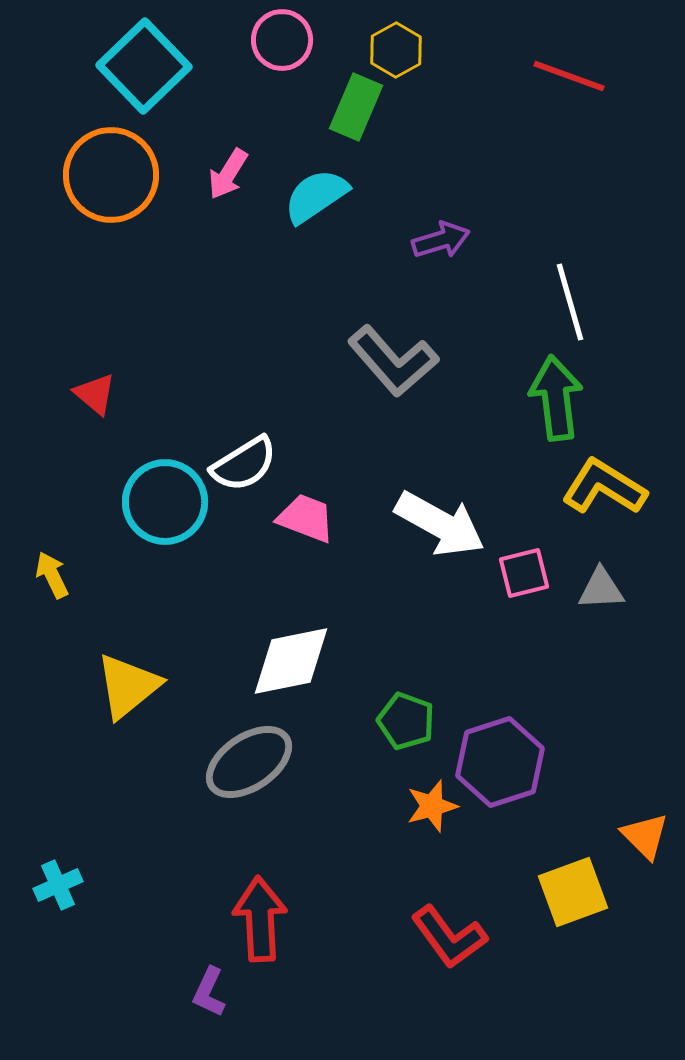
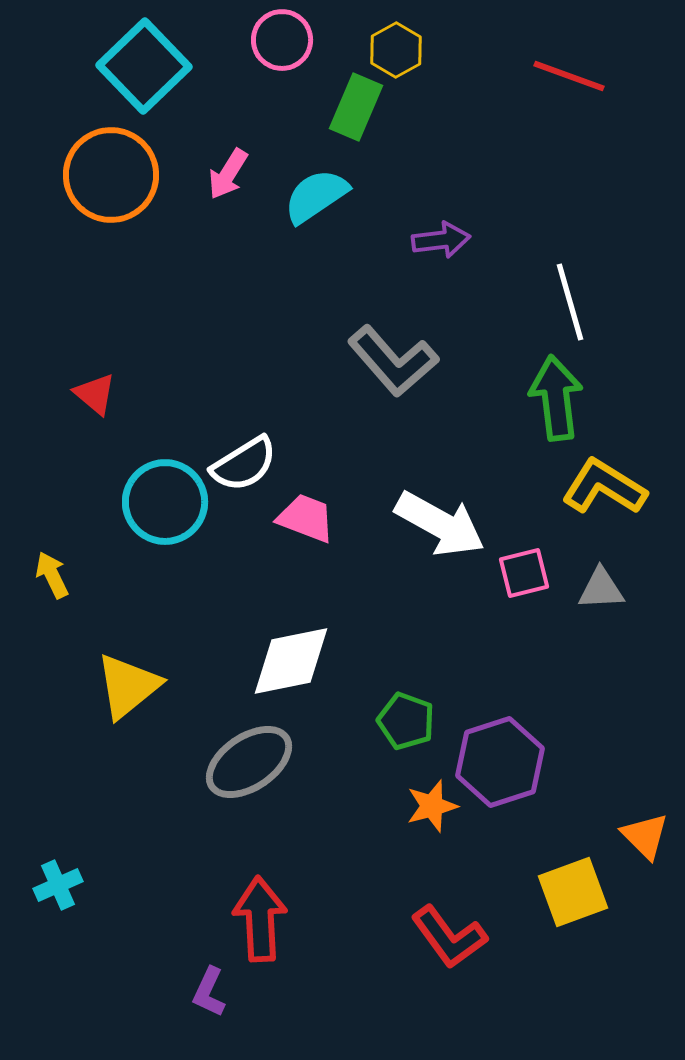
purple arrow: rotated 10 degrees clockwise
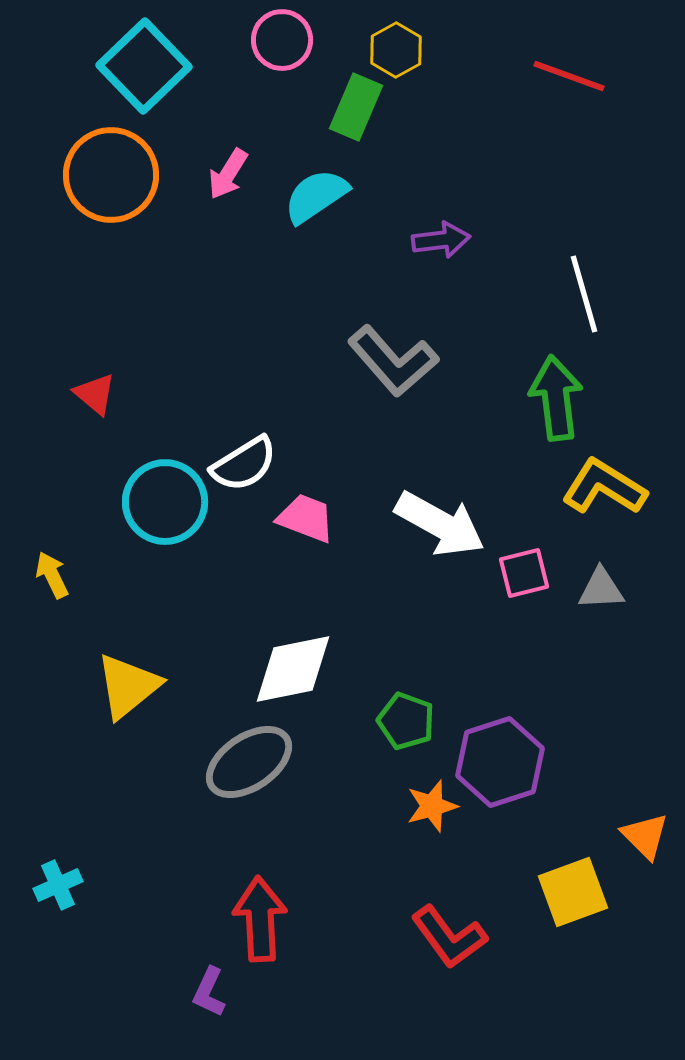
white line: moved 14 px right, 8 px up
white diamond: moved 2 px right, 8 px down
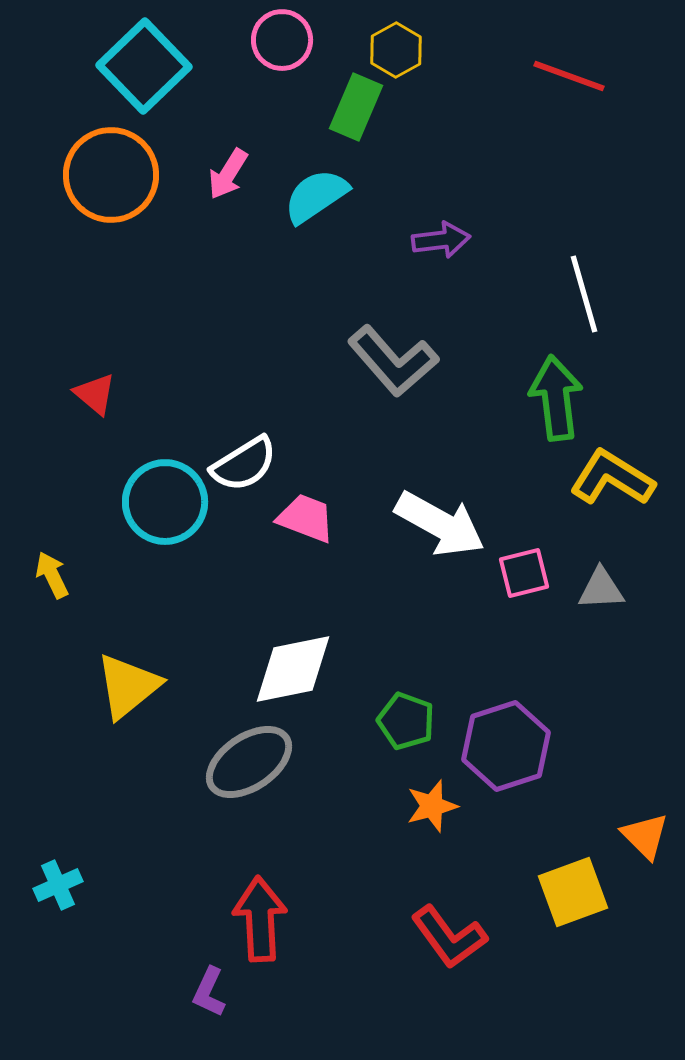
yellow L-shape: moved 8 px right, 9 px up
purple hexagon: moved 6 px right, 16 px up
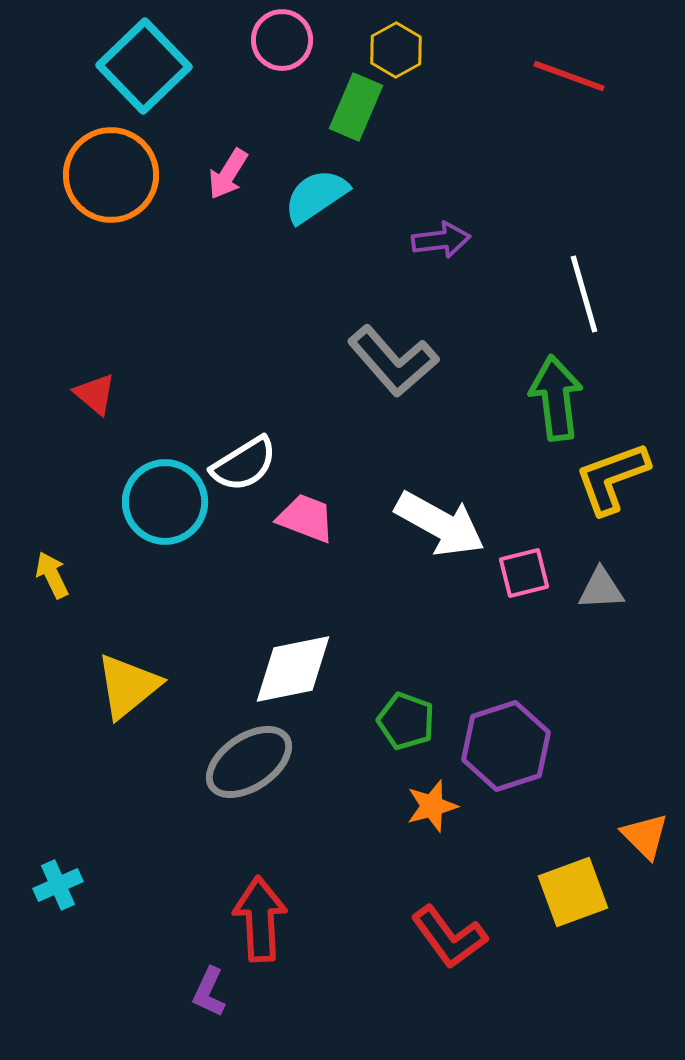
yellow L-shape: rotated 52 degrees counterclockwise
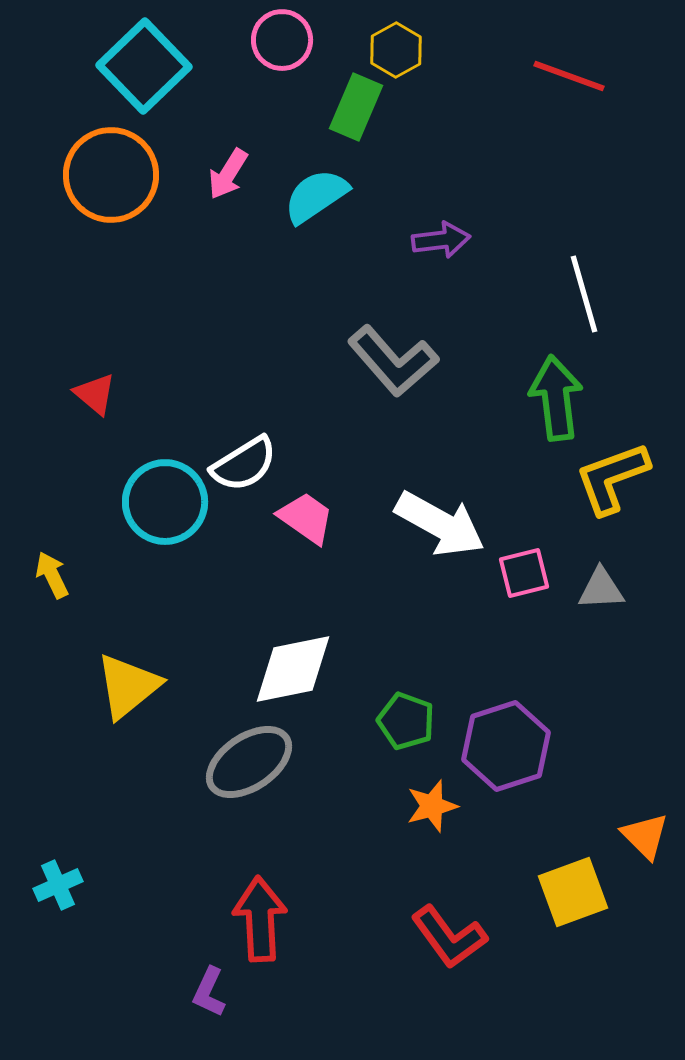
pink trapezoid: rotated 14 degrees clockwise
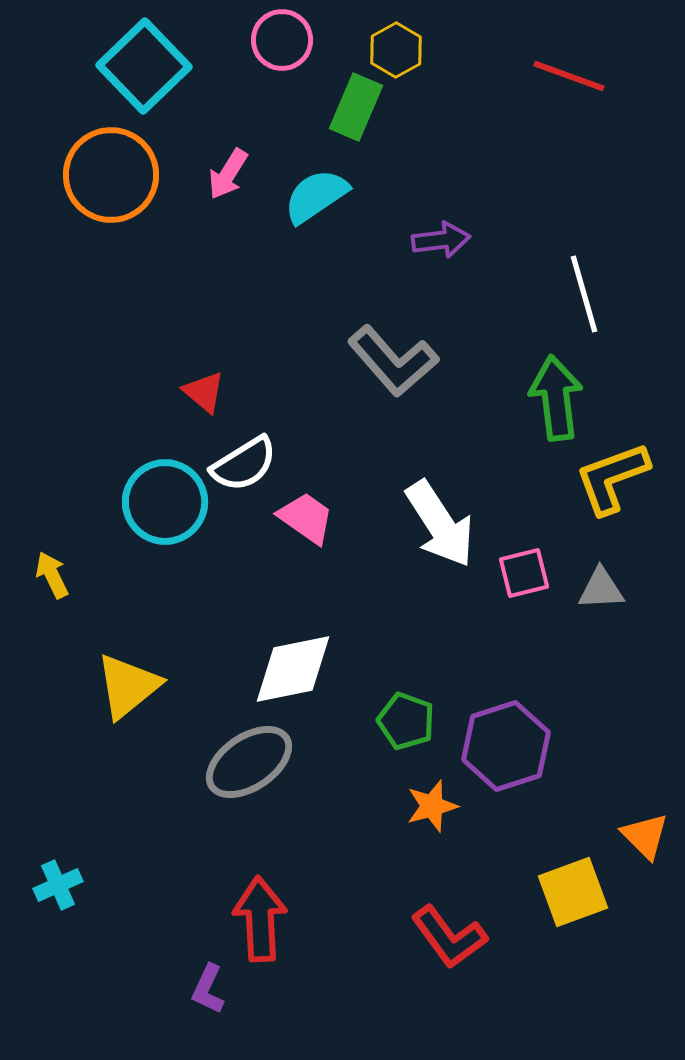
red triangle: moved 109 px right, 2 px up
white arrow: rotated 28 degrees clockwise
purple L-shape: moved 1 px left, 3 px up
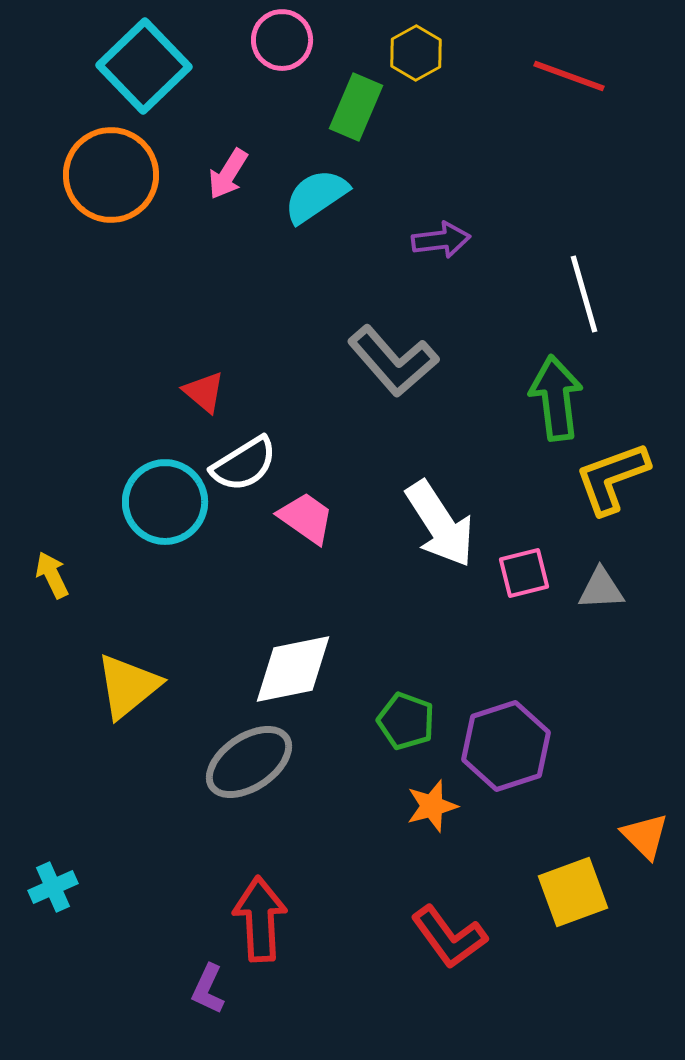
yellow hexagon: moved 20 px right, 3 px down
cyan cross: moved 5 px left, 2 px down
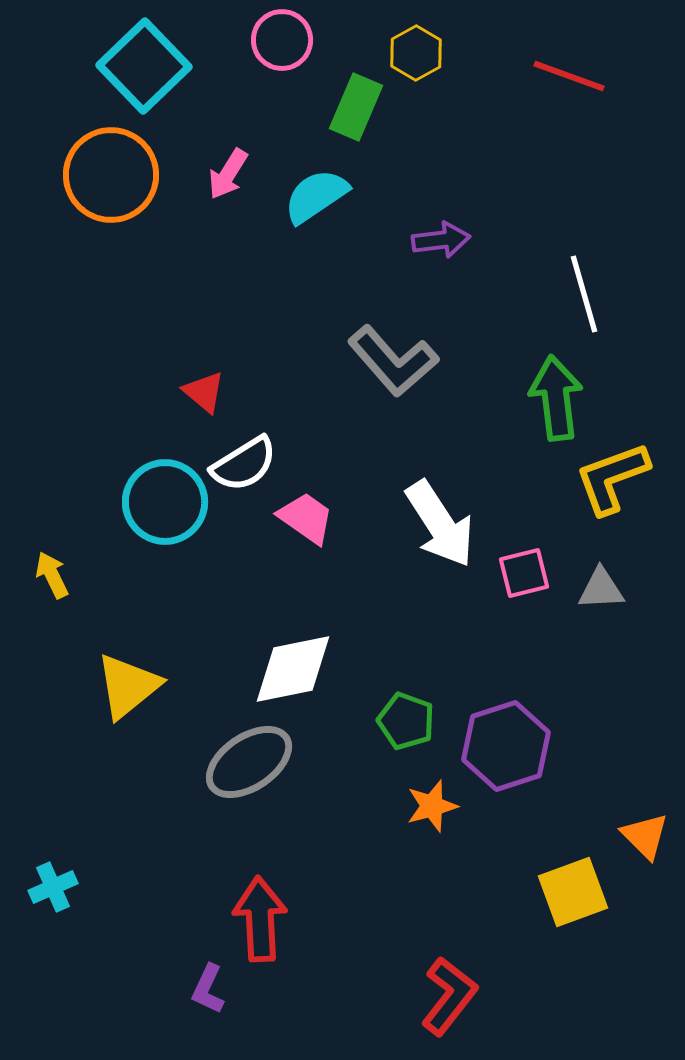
red L-shape: moved 59 px down; rotated 106 degrees counterclockwise
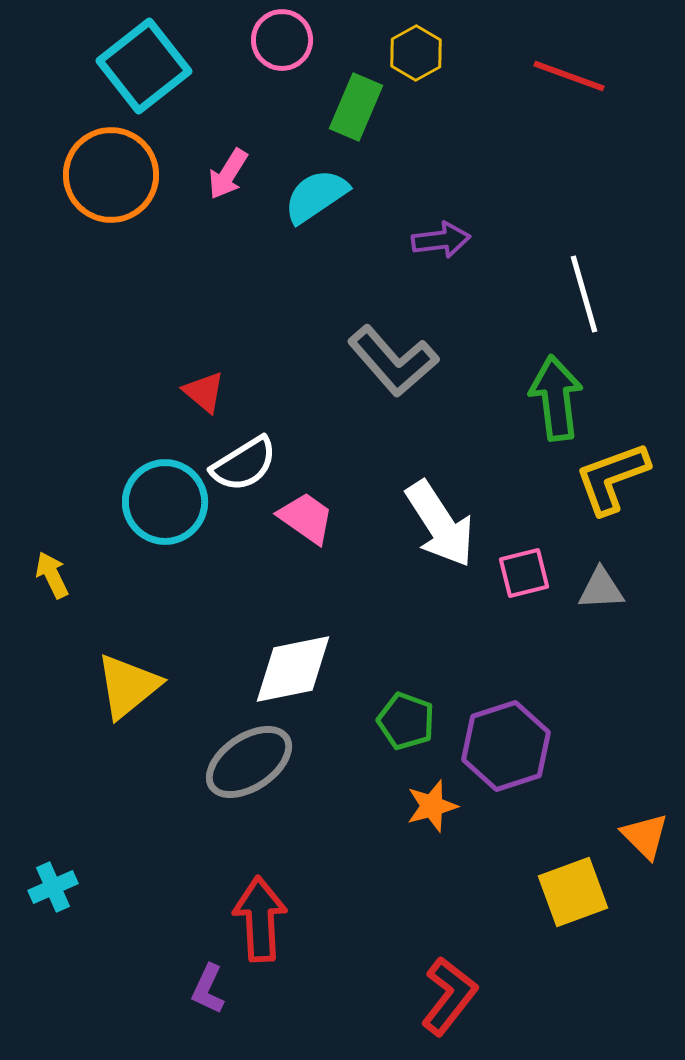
cyan square: rotated 6 degrees clockwise
